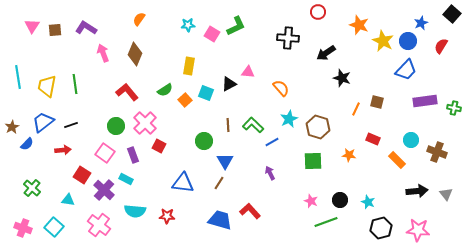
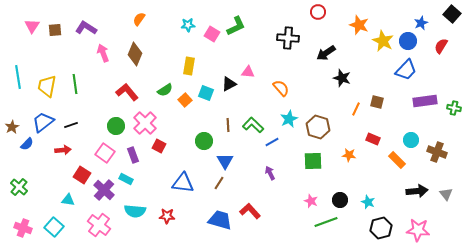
green cross at (32, 188): moved 13 px left, 1 px up
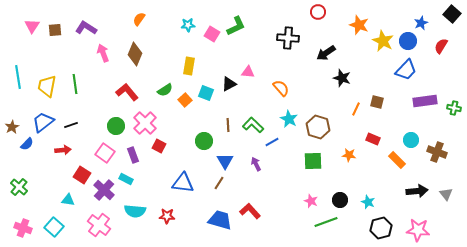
cyan star at (289, 119): rotated 18 degrees counterclockwise
purple arrow at (270, 173): moved 14 px left, 9 px up
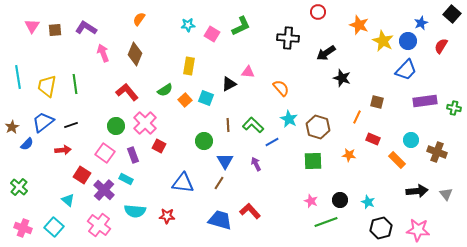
green L-shape at (236, 26): moved 5 px right
cyan square at (206, 93): moved 5 px down
orange line at (356, 109): moved 1 px right, 8 px down
cyan triangle at (68, 200): rotated 32 degrees clockwise
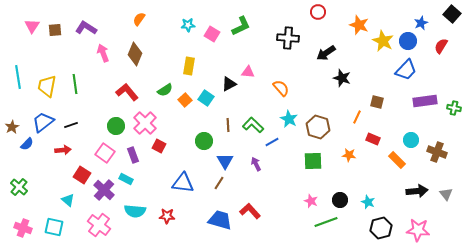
cyan square at (206, 98): rotated 14 degrees clockwise
cyan square at (54, 227): rotated 30 degrees counterclockwise
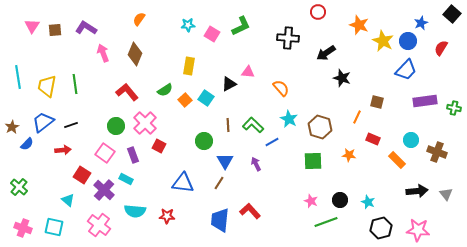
red semicircle at (441, 46): moved 2 px down
brown hexagon at (318, 127): moved 2 px right
blue trapezoid at (220, 220): rotated 100 degrees counterclockwise
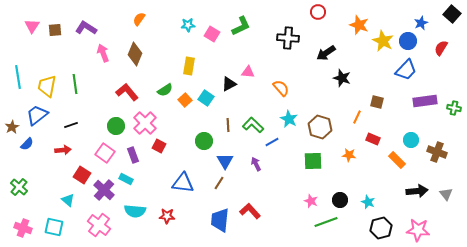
blue trapezoid at (43, 122): moved 6 px left, 7 px up
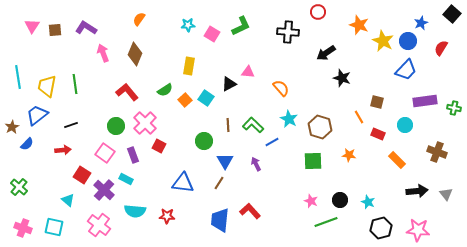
black cross at (288, 38): moved 6 px up
orange line at (357, 117): moved 2 px right; rotated 56 degrees counterclockwise
red rectangle at (373, 139): moved 5 px right, 5 px up
cyan circle at (411, 140): moved 6 px left, 15 px up
